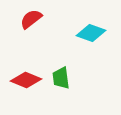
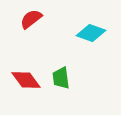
red diamond: rotated 32 degrees clockwise
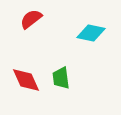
cyan diamond: rotated 8 degrees counterclockwise
red diamond: rotated 12 degrees clockwise
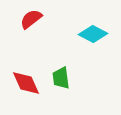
cyan diamond: moved 2 px right, 1 px down; rotated 16 degrees clockwise
red diamond: moved 3 px down
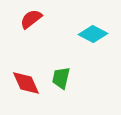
green trapezoid: rotated 20 degrees clockwise
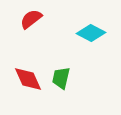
cyan diamond: moved 2 px left, 1 px up
red diamond: moved 2 px right, 4 px up
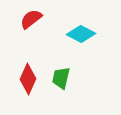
cyan diamond: moved 10 px left, 1 px down
red diamond: rotated 48 degrees clockwise
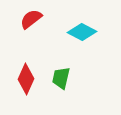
cyan diamond: moved 1 px right, 2 px up
red diamond: moved 2 px left
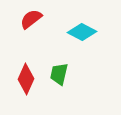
green trapezoid: moved 2 px left, 4 px up
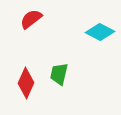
cyan diamond: moved 18 px right
red diamond: moved 4 px down
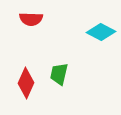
red semicircle: rotated 140 degrees counterclockwise
cyan diamond: moved 1 px right
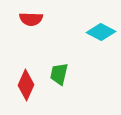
red diamond: moved 2 px down
